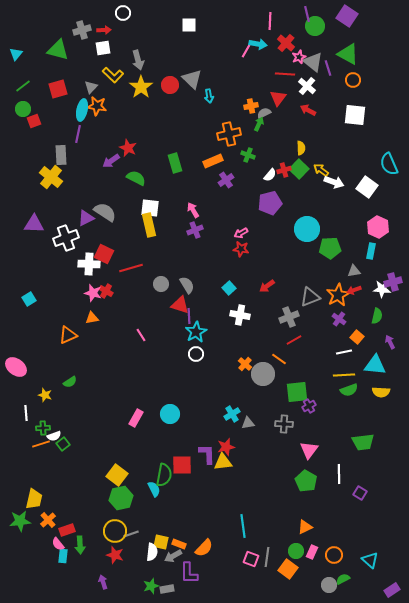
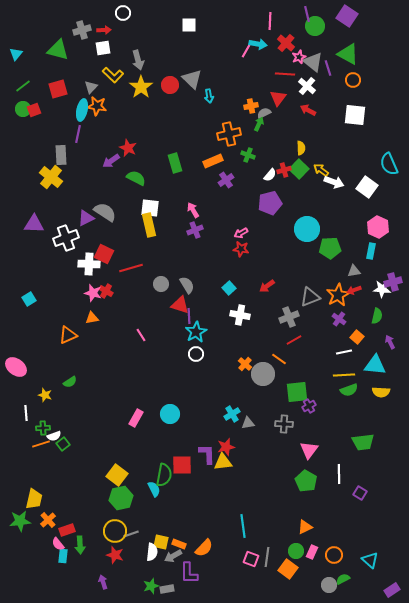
red square at (34, 121): moved 11 px up
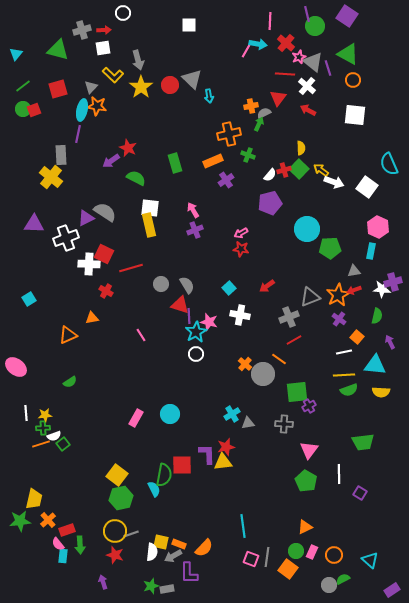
pink star at (93, 293): moved 116 px right, 29 px down
yellow star at (45, 395): moved 20 px down; rotated 24 degrees counterclockwise
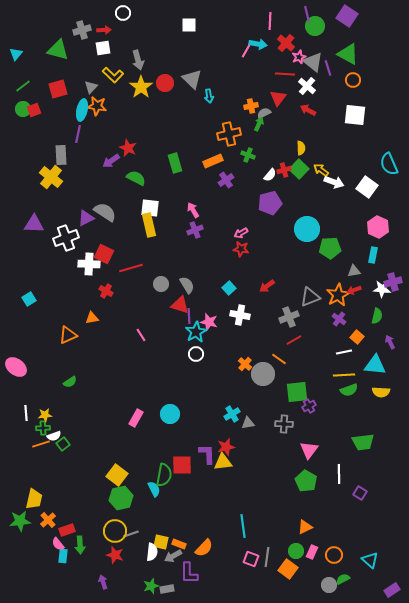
red circle at (170, 85): moved 5 px left, 2 px up
cyan rectangle at (371, 251): moved 2 px right, 4 px down
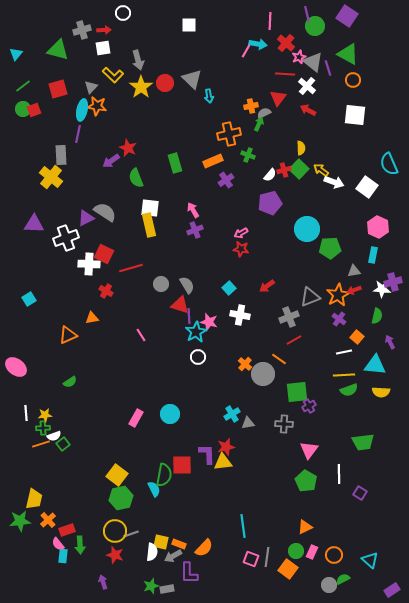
green semicircle at (136, 178): rotated 138 degrees counterclockwise
white circle at (196, 354): moved 2 px right, 3 px down
